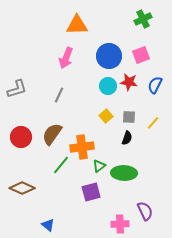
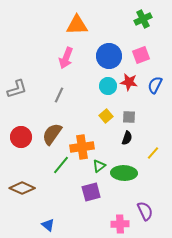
yellow line: moved 30 px down
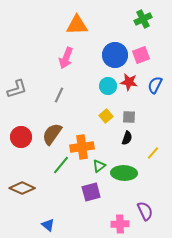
blue circle: moved 6 px right, 1 px up
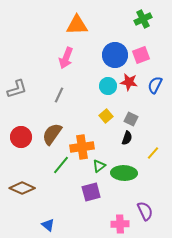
gray square: moved 2 px right, 2 px down; rotated 24 degrees clockwise
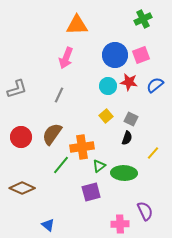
blue semicircle: rotated 24 degrees clockwise
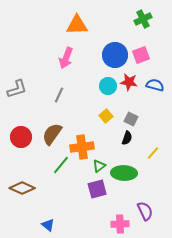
blue semicircle: rotated 54 degrees clockwise
purple square: moved 6 px right, 3 px up
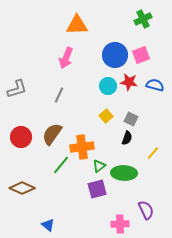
purple semicircle: moved 1 px right, 1 px up
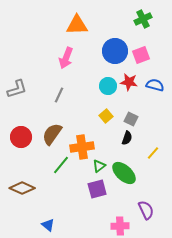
blue circle: moved 4 px up
green ellipse: rotated 40 degrees clockwise
pink cross: moved 2 px down
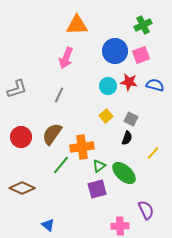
green cross: moved 6 px down
